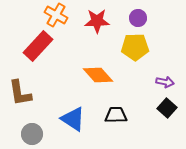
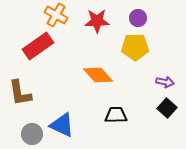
red rectangle: rotated 12 degrees clockwise
blue triangle: moved 11 px left, 6 px down; rotated 8 degrees counterclockwise
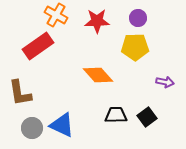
black square: moved 20 px left, 9 px down; rotated 12 degrees clockwise
gray circle: moved 6 px up
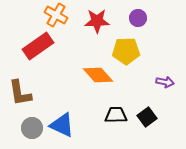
yellow pentagon: moved 9 px left, 4 px down
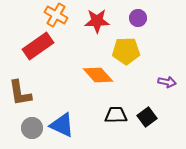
purple arrow: moved 2 px right
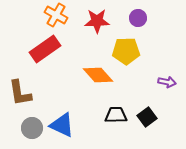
red rectangle: moved 7 px right, 3 px down
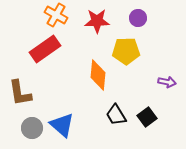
orange diamond: rotated 48 degrees clockwise
black trapezoid: rotated 120 degrees counterclockwise
blue triangle: rotated 16 degrees clockwise
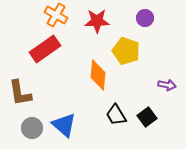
purple circle: moved 7 px right
yellow pentagon: rotated 20 degrees clockwise
purple arrow: moved 3 px down
blue triangle: moved 2 px right
